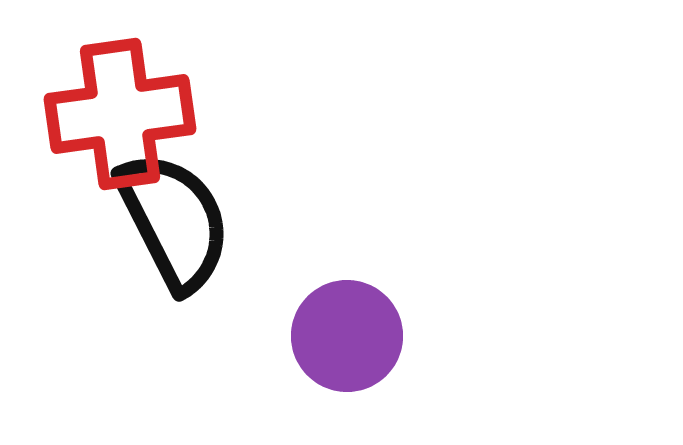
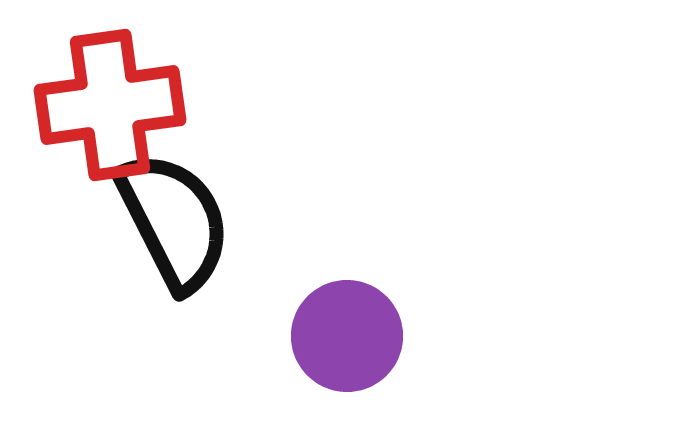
red cross: moved 10 px left, 9 px up
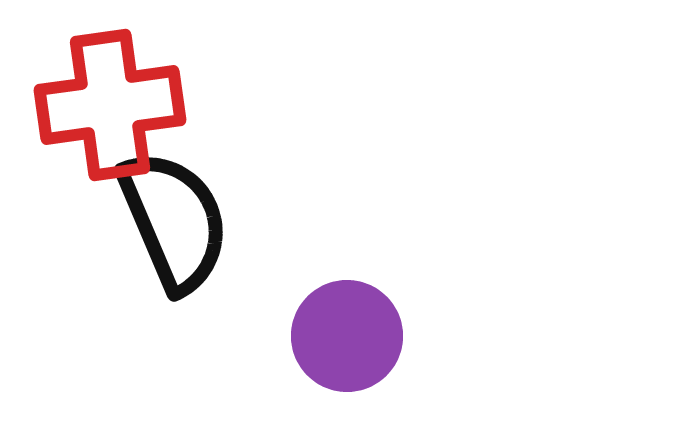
black semicircle: rotated 4 degrees clockwise
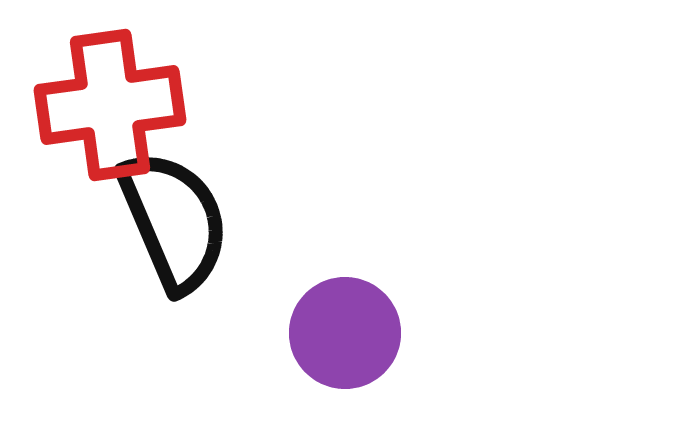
purple circle: moved 2 px left, 3 px up
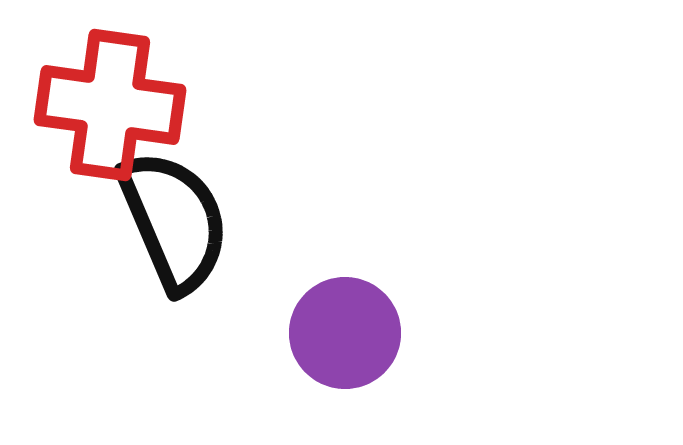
red cross: rotated 16 degrees clockwise
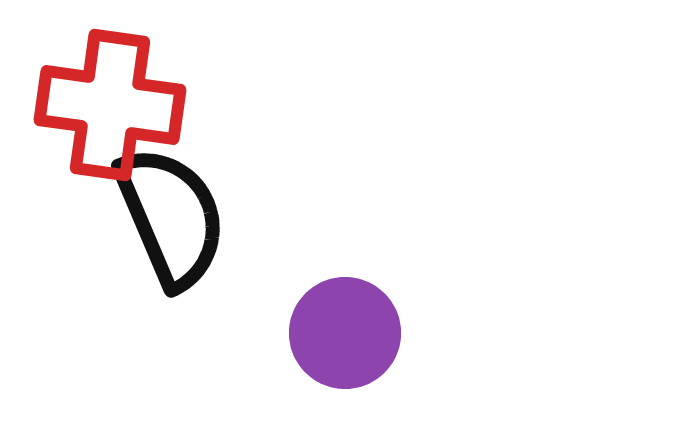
black semicircle: moved 3 px left, 4 px up
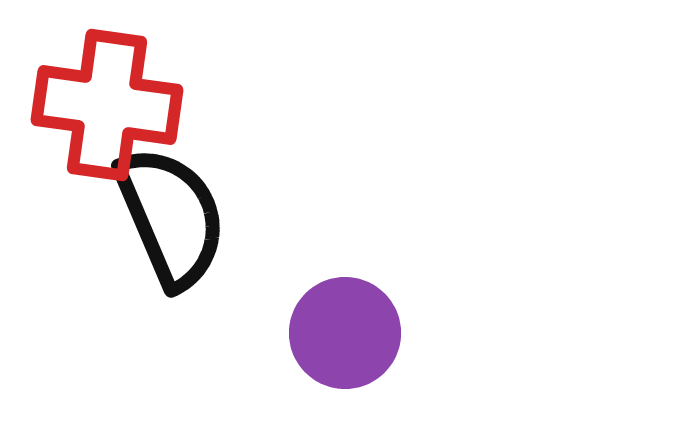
red cross: moved 3 px left
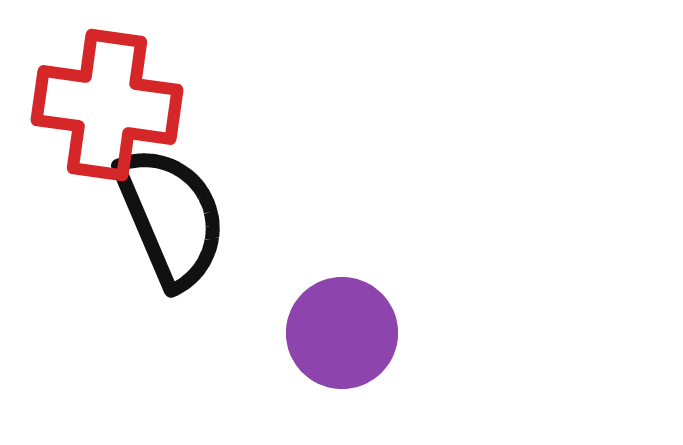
purple circle: moved 3 px left
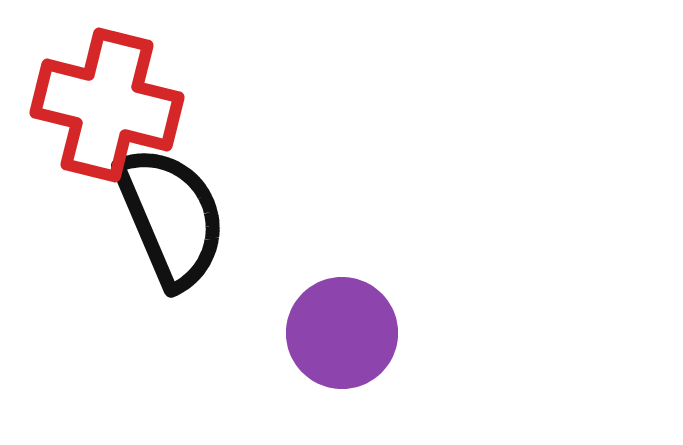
red cross: rotated 6 degrees clockwise
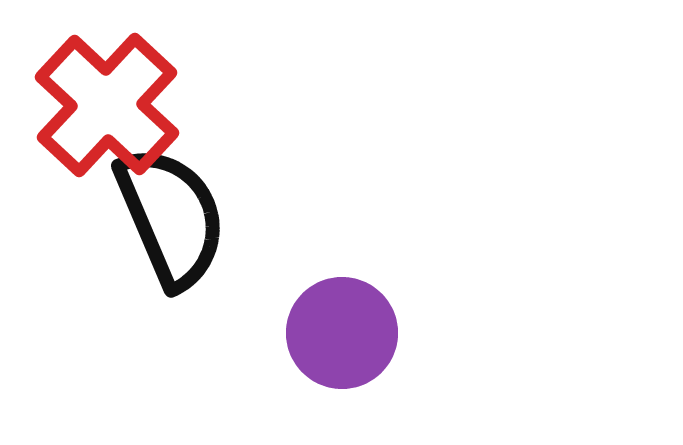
red cross: rotated 29 degrees clockwise
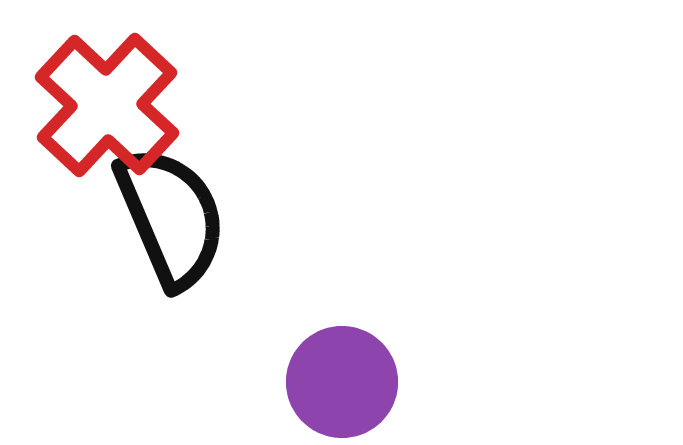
purple circle: moved 49 px down
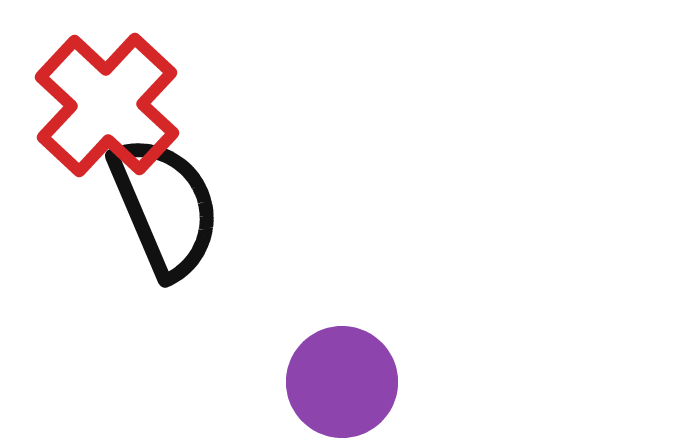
black semicircle: moved 6 px left, 10 px up
